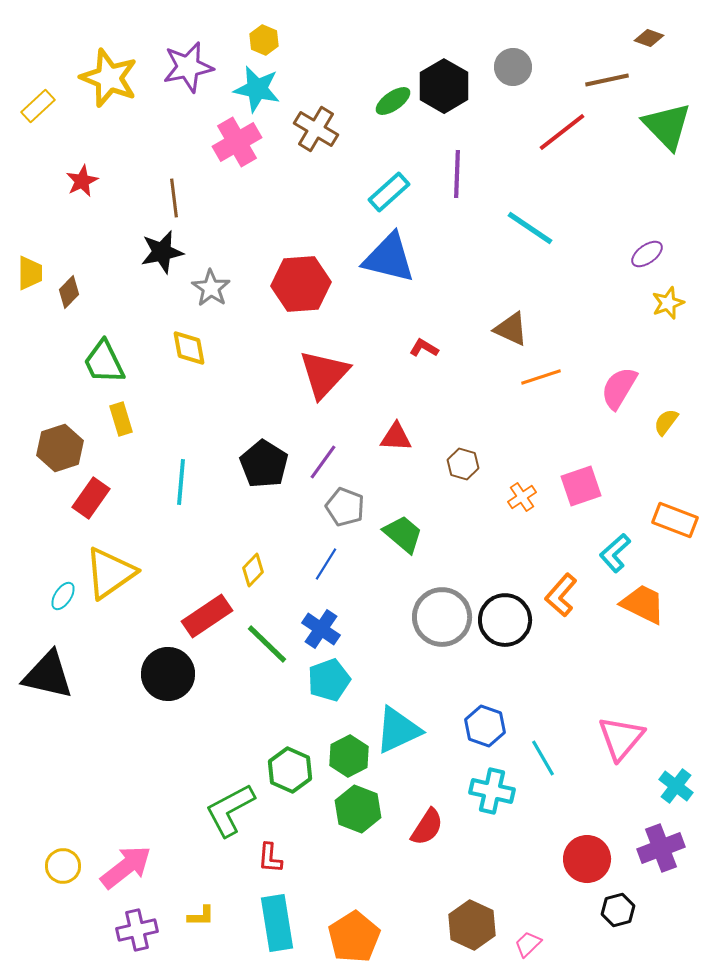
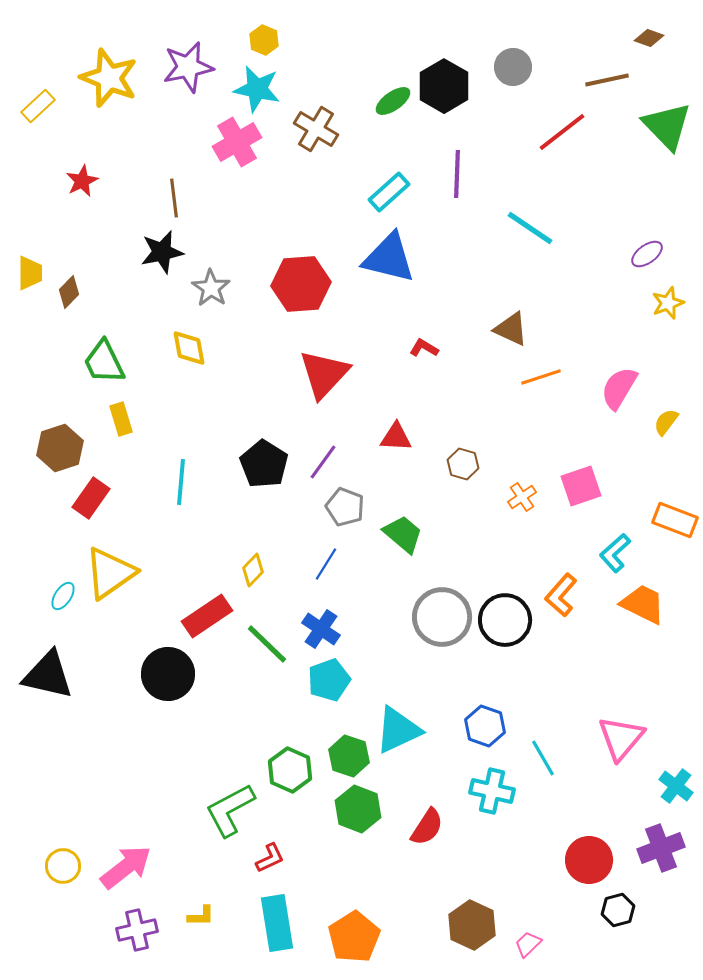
green hexagon at (349, 756): rotated 15 degrees counterclockwise
red L-shape at (270, 858): rotated 120 degrees counterclockwise
red circle at (587, 859): moved 2 px right, 1 px down
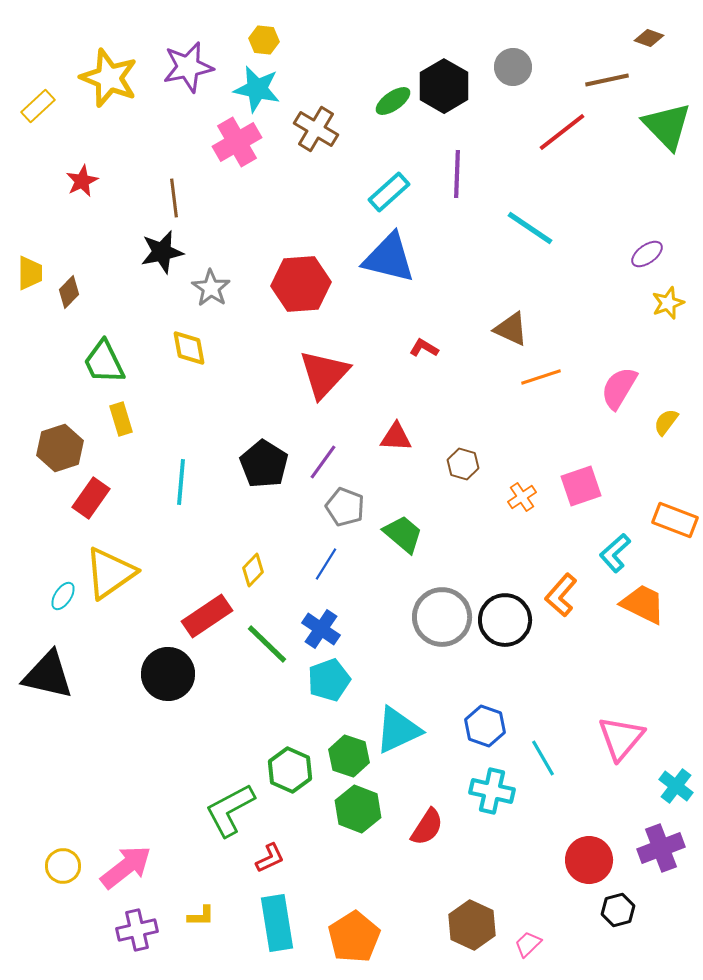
yellow hexagon at (264, 40): rotated 16 degrees counterclockwise
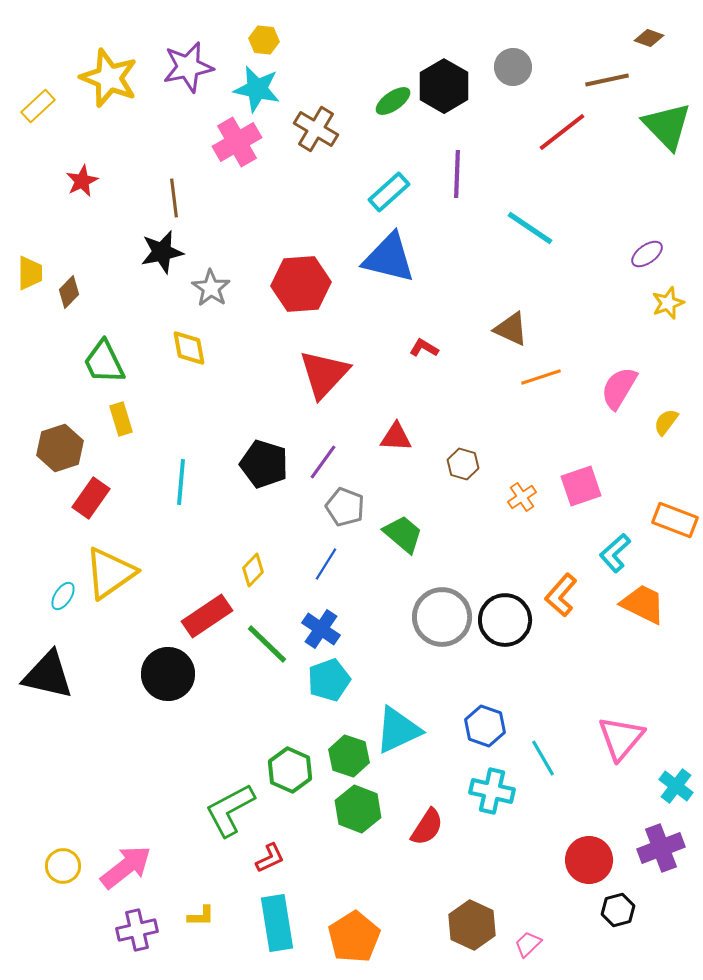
black pentagon at (264, 464): rotated 15 degrees counterclockwise
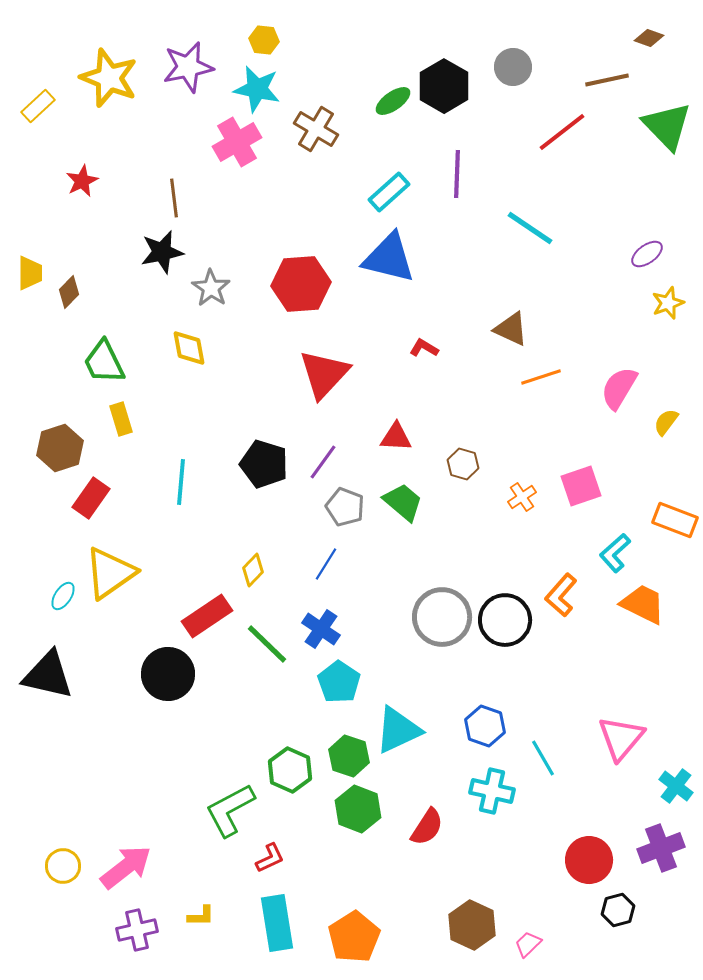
green trapezoid at (403, 534): moved 32 px up
cyan pentagon at (329, 680): moved 10 px right, 2 px down; rotated 18 degrees counterclockwise
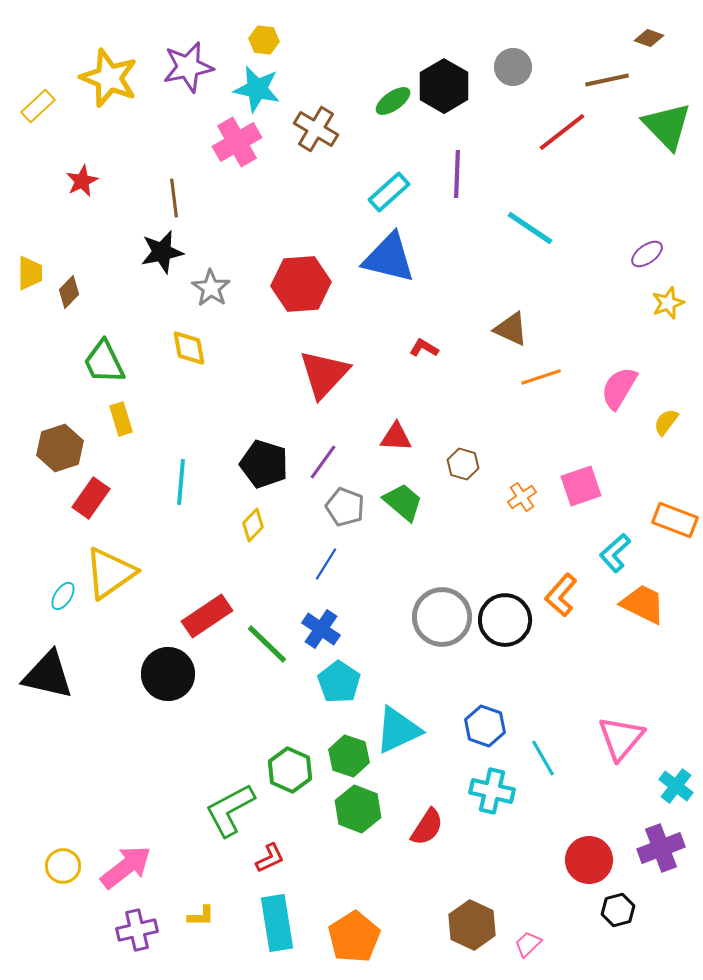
yellow diamond at (253, 570): moved 45 px up
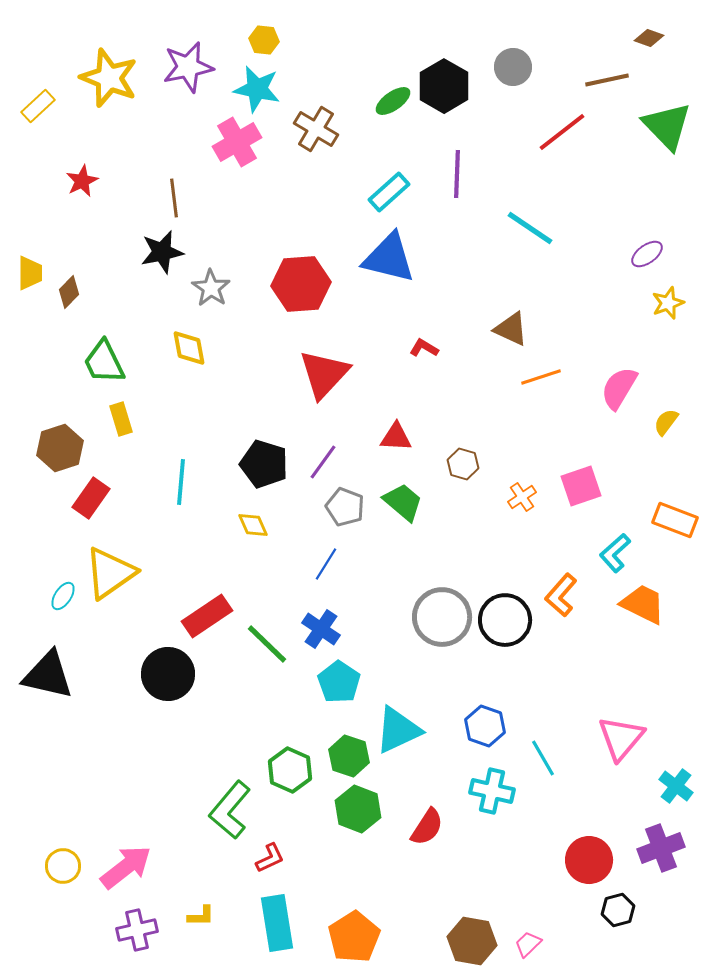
yellow diamond at (253, 525): rotated 68 degrees counterclockwise
green L-shape at (230, 810): rotated 22 degrees counterclockwise
brown hexagon at (472, 925): moved 16 px down; rotated 15 degrees counterclockwise
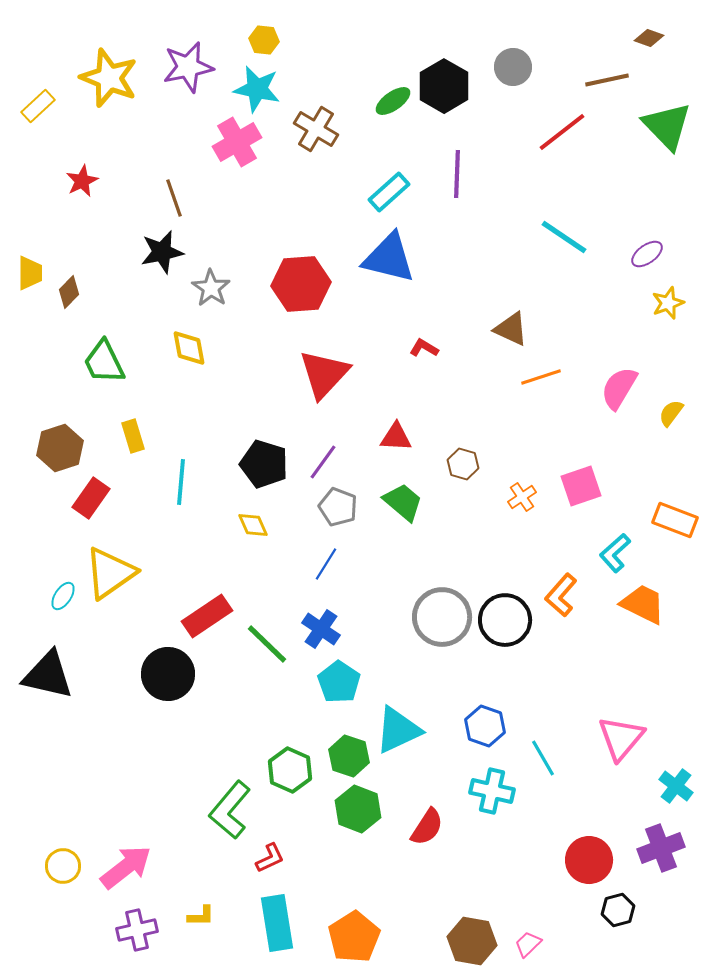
brown line at (174, 198): rotated 12 degrees counterclockwise
cyan line at (530, 228): moved 34 px right, 9 px down
yellow rectangle at (121, 419): moved 12 px right, 17 px down
yellow semicircle at (666, 422): moved 5 px right, 9 px up
gray pentagon at (345, 507): moved 7 px left
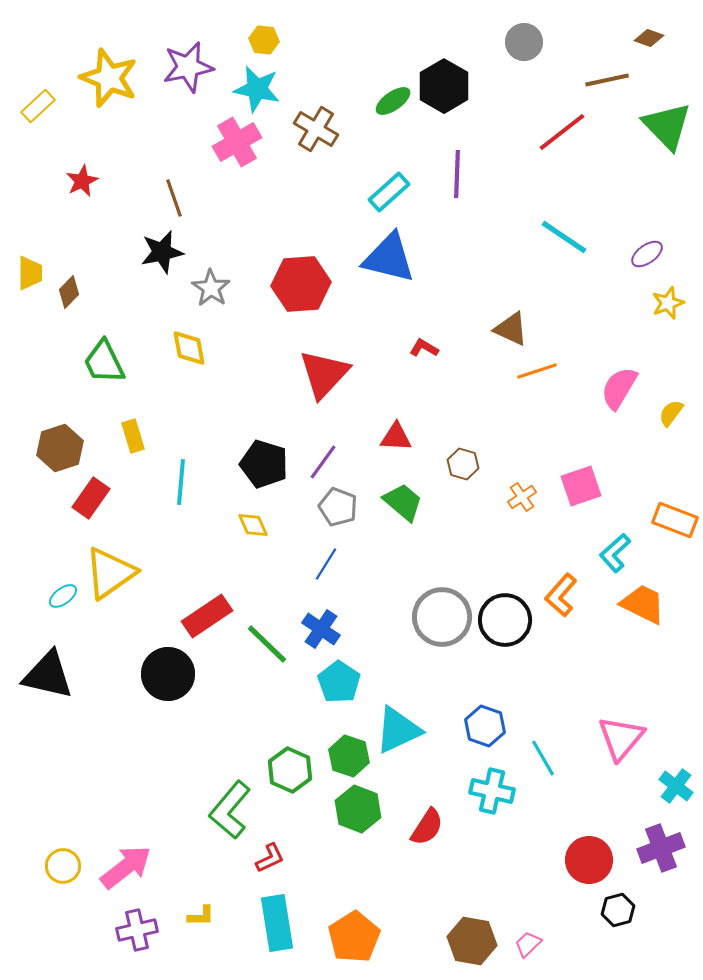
gray circle at (513, 67): moved 11 px right, 25 px up
orange line at (541, 377): moved 4 px left, 6 px up
cyan ellipse at (63, 596): rotated 20 degrees clockwise
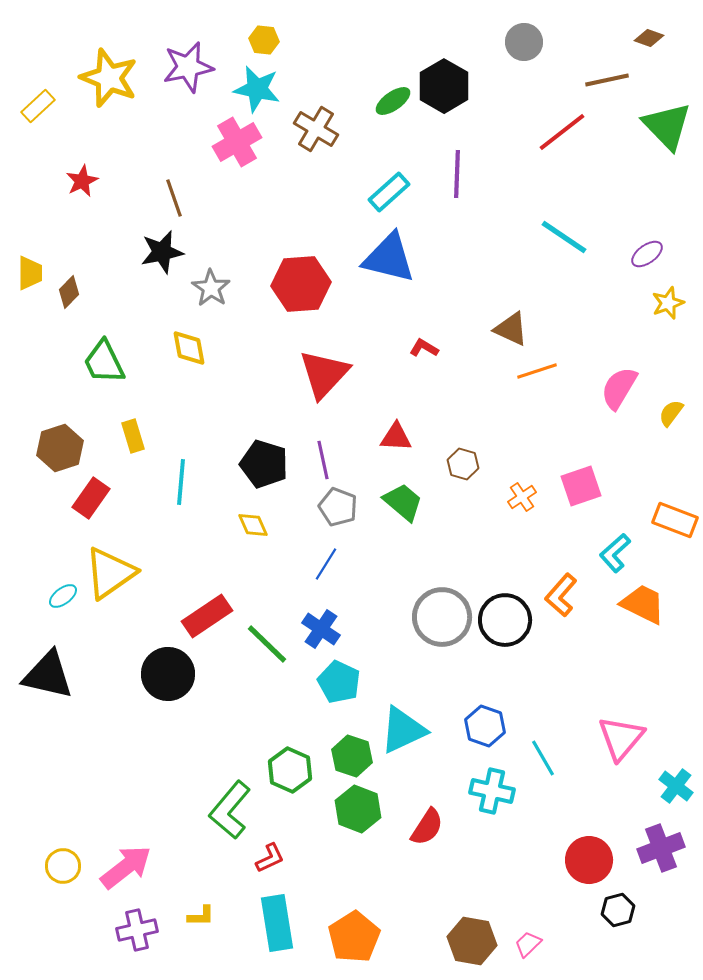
purple line at (323, 462): moved 2 px up; rotated 48 degrees counterclockwise
cyan pentagon at (339, 682): rotated 9 degrees counterclockwise
cyan triangle at (398, 730): moved 5 px right
green hexagon at (349, 756): moved 3 px right
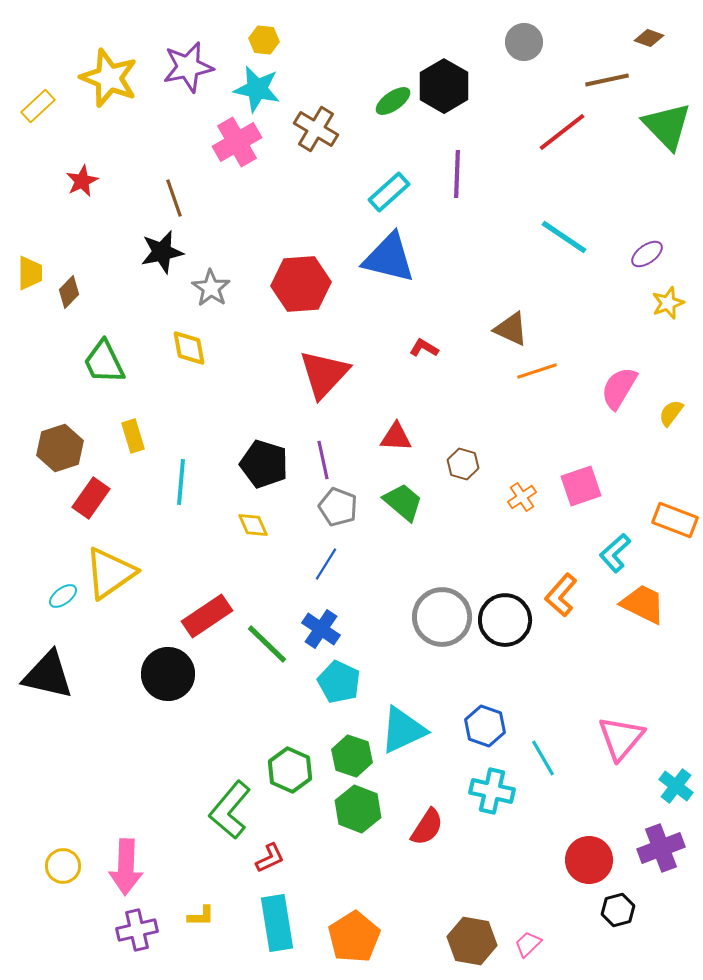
pink arrow at (126, 867): rotated 130 degrees clockwise
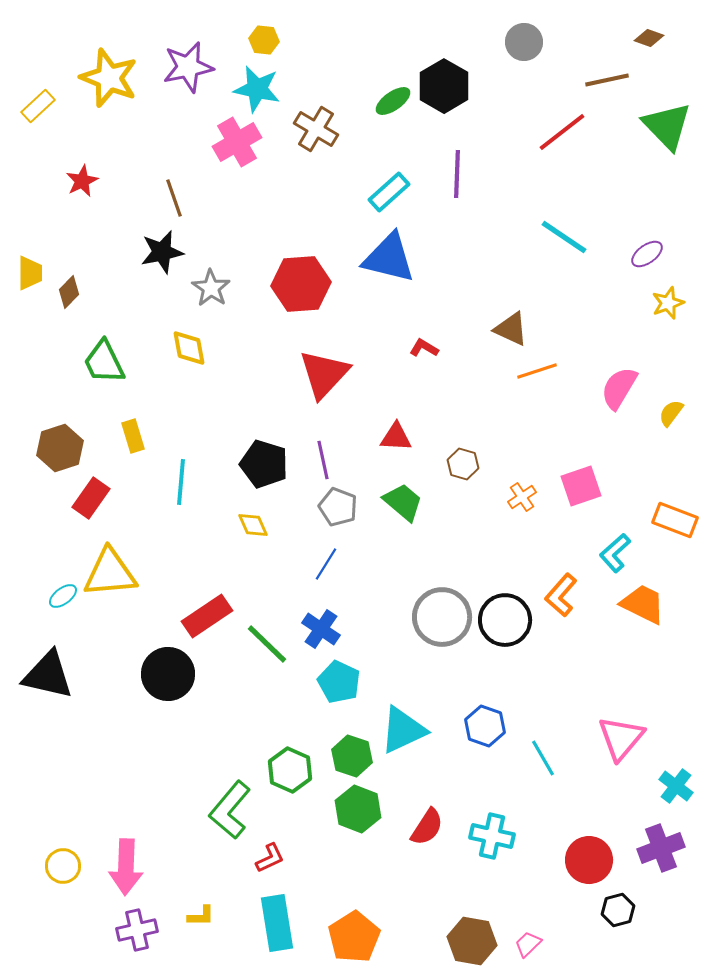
yellow triangle at (110, 573): rotated 30 degrees clockwise
cyan cross at (492, 791): moved 45 px down
